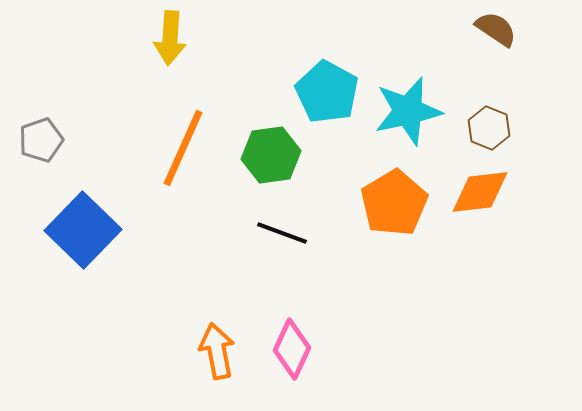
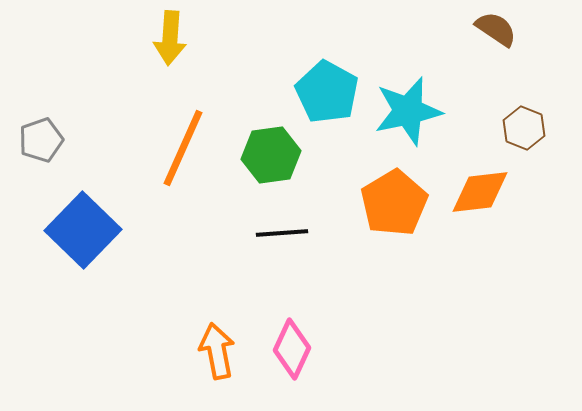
brown hexagon: moved 35 px right
black line: rotated 24 degrees counterclockwise
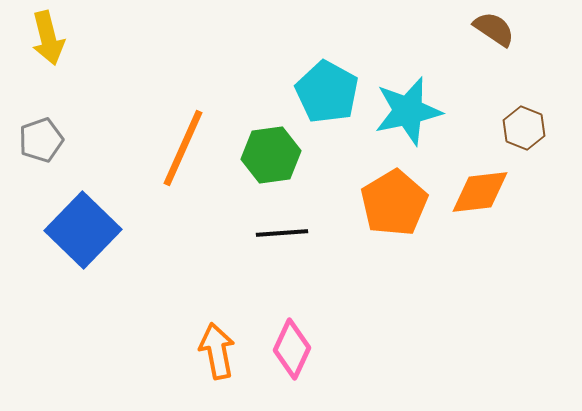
brown semicircle: moved 2 px left
yellow arrow: moved 122 px left; rotated 18 degrees counterclockwise
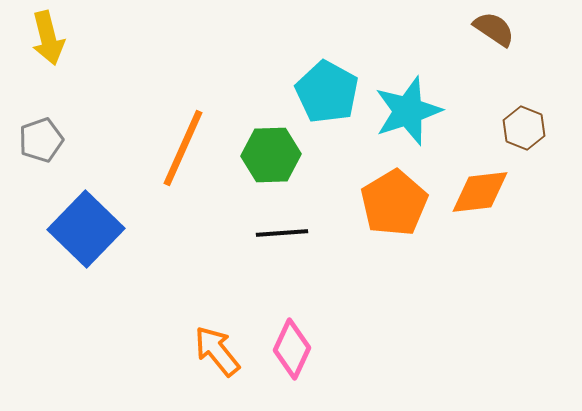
cyan star: rotated 6 degrees counterclockwise
green hexagon: rotated 6 degrees clockwise
blue square: moved 3 px right, 1 px up
orange arrow: rotated 28 degrees counterclockwise
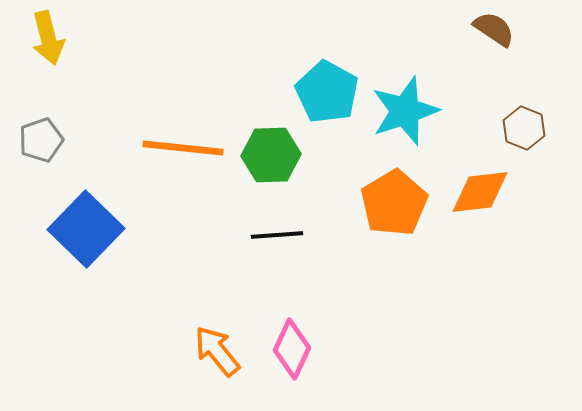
cyan star: moved 3 px left
orange line: rotated 72 degrees clockwise
black line: moved 5 px left, 2 px down
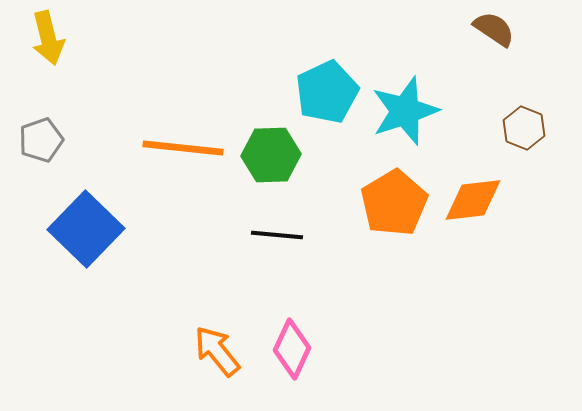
cyan pentagon: rotated 18 degrees clockwise
orange diamond: moved 7 px left, 8 px down
black line: rotated 9 degrees clockwise
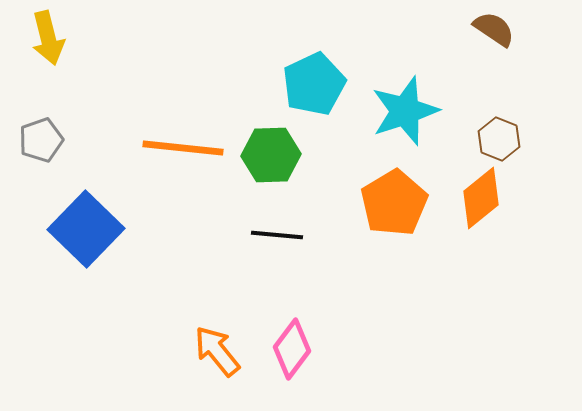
cyan pentagon: moved 13 px left, 8 px up
brown hexagon: moved 25 px left, 11 px down
orange diamond: moved 8 px right, 2 px up; rotated 32 degrees counterclockwise
pink diamond: rotated 12 degrees clockwise
